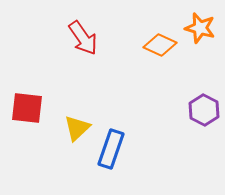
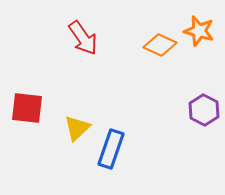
orange star: moved 1 px left, 3 px down
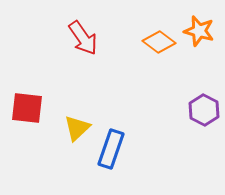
orange diamond: moved 1 px left, 3 px up; rotated 12 degrees clockwise
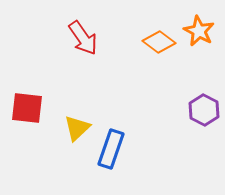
orange star: rotated 12 degrees clockwise
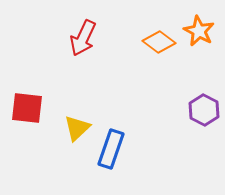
red arrow: rotated 60 degrees clockwise
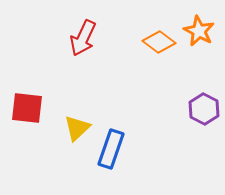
purple hexagon: moved 1 px up
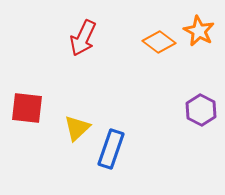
purple hexagon: moved 3 px left, 1 px down
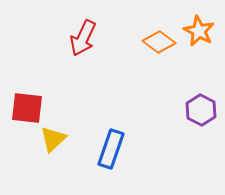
yellow triangle: moved 24 px left, 11 px down
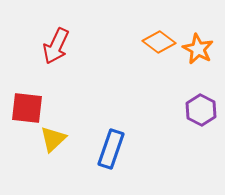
orange star: moved 1 px left, 18 px down
red arrow: moved 27 px left, 8 px down
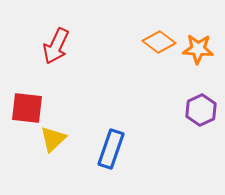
orange star: rotated 24 degrees counterclockwise
purple hexagon: rotated 8 degrees clockwise
